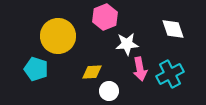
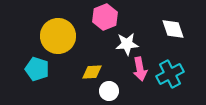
cyan pentagon: moved 1 px right
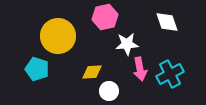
pink hexagon: rotated 10 degrees clockwise
white diamond: moved 6 px left, 7 px up
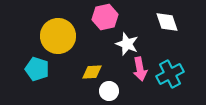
white star: rotated 25 degrees clockwise
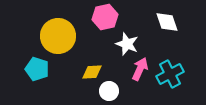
pink arrow: rotated 145 degrees counterclockwise
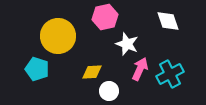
white diamond: moved 1 px right, 1 px up
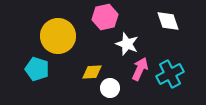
white circle: moved 1 px right, 3 px up
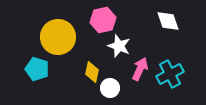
pink hexagon: moved 2 px left, 3 px down
yellow circle: moved 1 px down
white star: moved 8 px left, 2 px down
yellow diamond: rotated 75 degrees counterclockwise
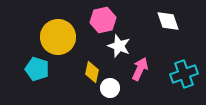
cyan cross: moved 14 px right; rotated 8 degrees clockwise
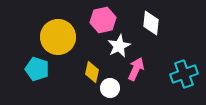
white diamond: moved 17 px left, 2 px down; rotated 25 degrees clockwise
white star: rotated 25 degrees clockwise
pink arrow: moved 4 px left
